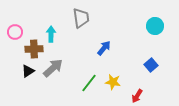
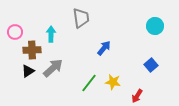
brown cross: moved 2 px left, 1 px down
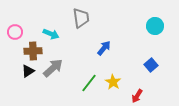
cyan arrow: rotated 112 degrees clockwise
brown cross: moved 1 px right, 1 px down
yellow star: rotated 21 degrees clockwise
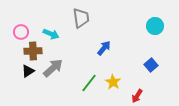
pink circle: moved 6 px right
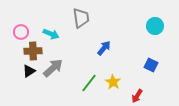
blue square: rotated 24 degrees counterclockwise
black triangle: moved 1 px right
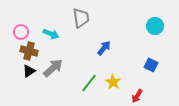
brown cross: moved 4 px left; rotated 18 degrees clockwise
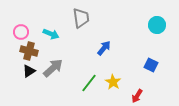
cyan circle: moved 2 px right, 1 px up
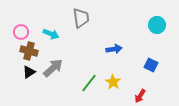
blue arrow: moved 10 px right, 1 px down; rotated 42 degrees clockwise
black triangle: moved 1 px down
red arrow: moved 3 px right
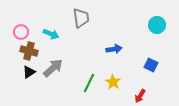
green line: rotated 12 degrees counterclockwise
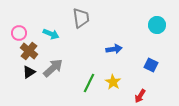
pink circle: moved 2 px left, 1 px down
brown cross: rotated 24 degrees clockwise
